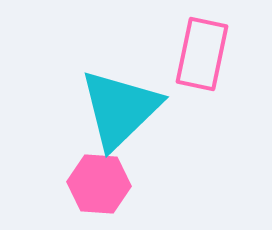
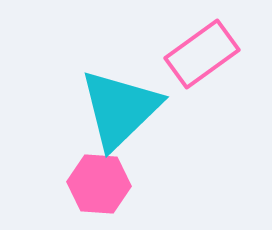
pink rectangle: rotated 42 degrees clockwise
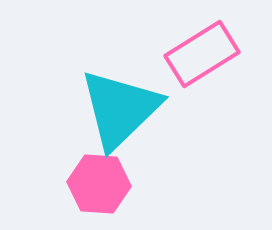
pink rectangle: rotated 4 degrees clockwise
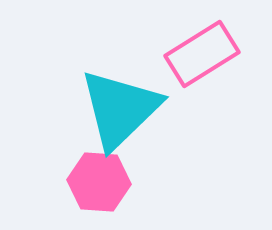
pink hexagon: moved 2 px up
